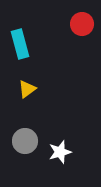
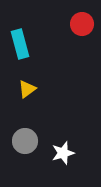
white star: moved 3 px right, 1 px down
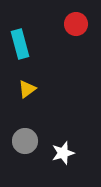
red circle: moved 6 px left
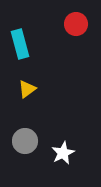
white star: rotated 10 degrees counterclockwise
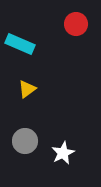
cyan rectangle: rotated 52 degrees counterclockwise
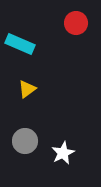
red circle: moved 1 px up
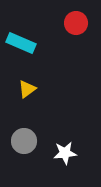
cyan rectangle: moved 1 px right, 1 px up
gray circle: moved 1 px left
white star: moved 2 px right; rotated 20 degrees clockwise
